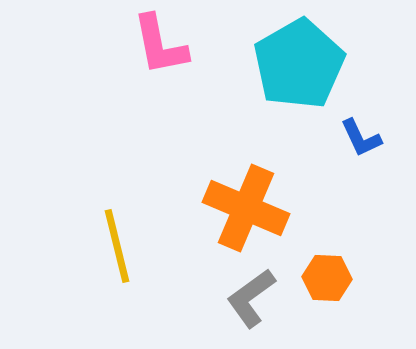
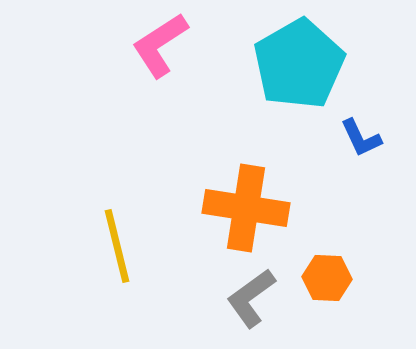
pink L-shape: rotated 68 degrees clockwise
orange cross: rotated 14 degrees counterclockwise
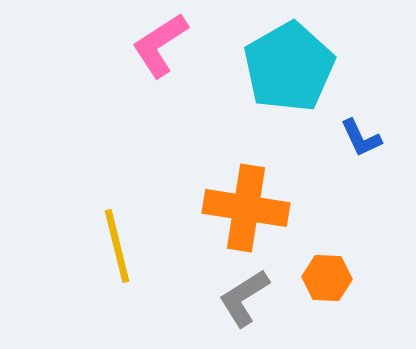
cyan pentagon: moved 10 px left, 3 px down
gray L-shape: moved 7 px left; rotated 4 degrees clockwise
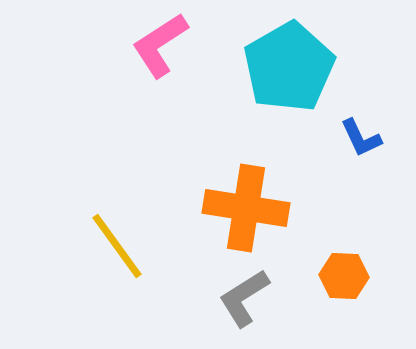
yellow line: rotated 22 degrees counterclockwise
orange hexagon: moved 17 px right, 2 px up
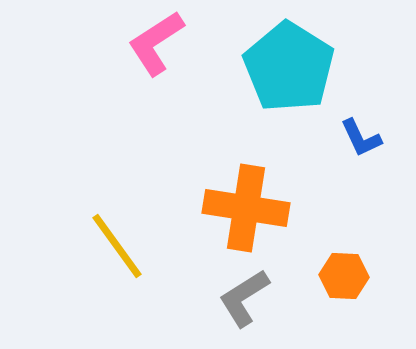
pink L-shape: moved 4 px left, 2 px up
cyan pentagon: rotated 10 degrees counterclockwise
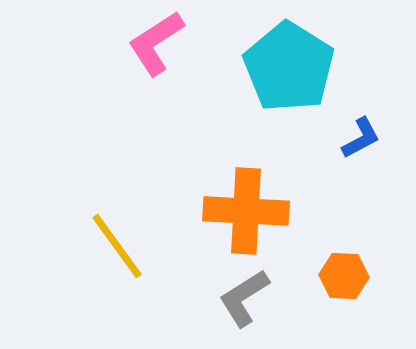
blue L-shape: rotated 93 degrees counterclockwise
orange cross: moved 3 px down; rotated 6 degrees counterclockwise
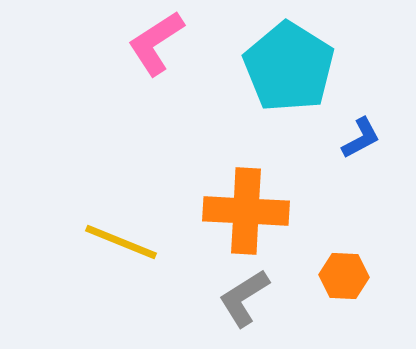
yellow line: moved 4 px right, 4 px up; rotated 32 degrees counterclockwise
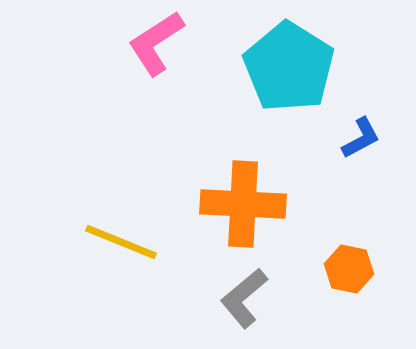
orange cross: moved 3 px left, 7 px up
orange hexagon: moved 5 px right, 7 px up; rotated 9 degrees clockwise
gray L-shape: rotated 8 degrees counterclockwise
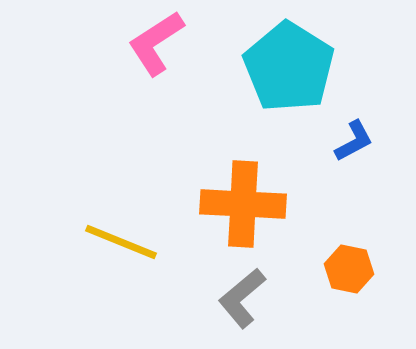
blue L-shape: moved 7 px left, 3 px down
gray L-shape: moved 2 px left
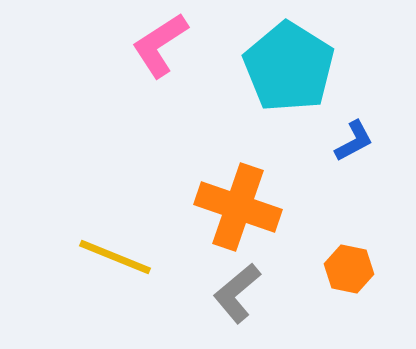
pink L-shape: moved 4 px right, 2 px down
orange cross: moved 5 px left, 3 px down; rotated 16 degrees clockwise
yellow line: moved 6 px left, 15 px down
gray L-shape: moved 5 px left, 5 px up
